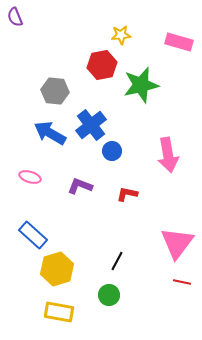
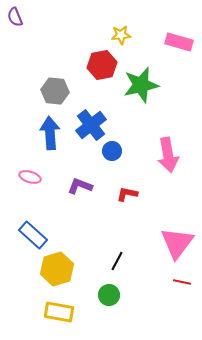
blue arrow: rotated 56 degrees clockwise
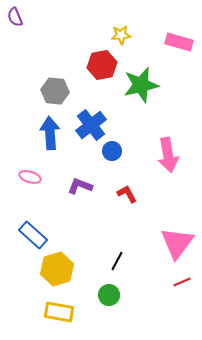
red L-shape: rotated 50 degrees clockwise
red line: rotated 36 degrees counterclockwise
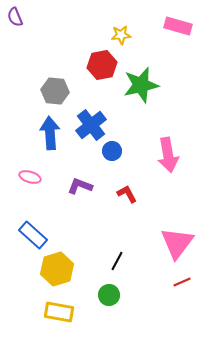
pink rectangle: moved 1 px left, 16 px up
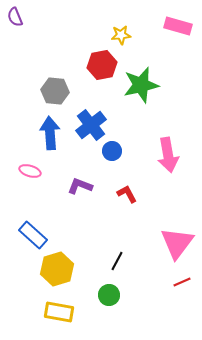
pink ellipse: moved 6 px up
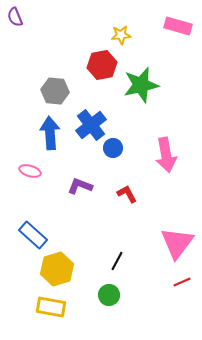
blue circle: moved 1 px right, 3 px up
pink arrow: moved 2 px left
yellow rectangle: moved 8 px left, 5 px up
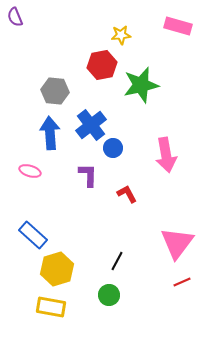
purple L-shape: moved 8 px right, 11 px up; rotated 70 degrees clockwise
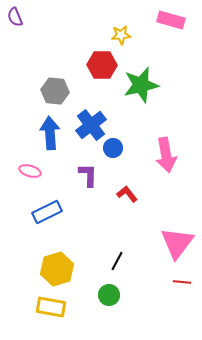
pink rectangle: moved 7 px left, 6 px up
red hexagon: rotated 12 degrees clockwise
red L-shape: rotated 10 degrees counterclockwise
blue rectangle: moved 14 px right, 23 px up; rotated 68 degrees counterclockwise
red line: rotated 30 degrees clockwise
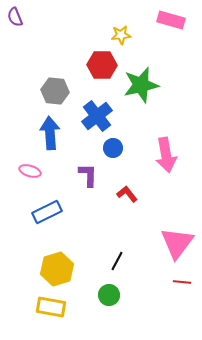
blue cross: moved 6 px right, 9 px up
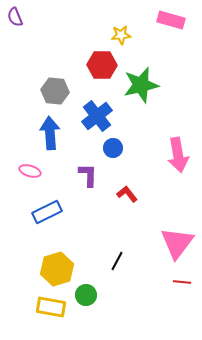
pink arrow: moved 12 px right
green circle: moved 23 px left
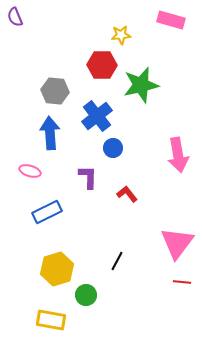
purple L-shape: moved 2 px down
yellow rectangle: moved 13 px down
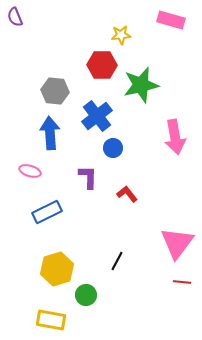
pink arrow: moved 3 px left, 18 px up
